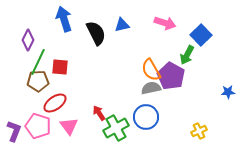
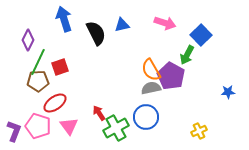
red square: rotated 24 degrees counterclockwise
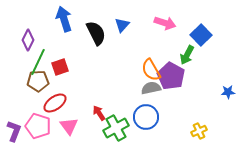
blue triangle: rotated 35 degrees counterclockwise
